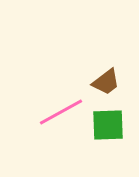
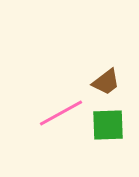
pink line: moved 1 px down
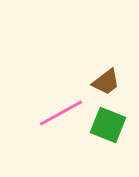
green square: rotated 24 degrees clockwise
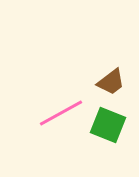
brown trapezoid: moved 5 px right
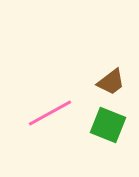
pink line: moved 11 px left
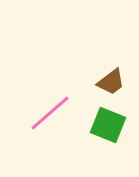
pink line: rotated 12 degrees counterclockwise
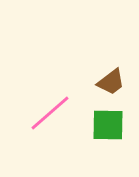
green square: rotated 21 degrees counterclockwise
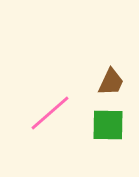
brown trapezoid: rotated 28 degrees counterclockwise
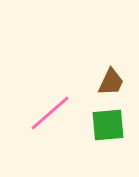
green square: rotated 6 degrees counterclockwise
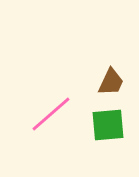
pink line: moved 1 px right, 1 px down
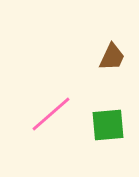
brown trapezoid: moved 1 px right, 25 px up
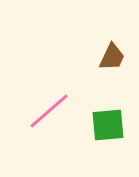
pink line: moved 2 px left, 3 px up
